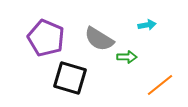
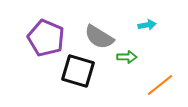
gray semicircle: moved 2 px up
black square: moved 8 px right, 7 px up
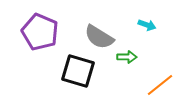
cyan arrow: rotated 30 degrees clockwise
purple pentagon: moved 6 px left, 6 px up
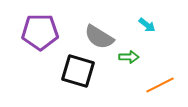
cyan arrow: rotated 18 degrees clockwise
purple pentagon: rotated 24 degrees counterclockwise
green arrow: moved 2 px right
orange line: rotated 12 degrees clockwise
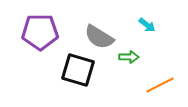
black square: moved 1 px up
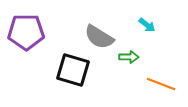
purple pentagon: moved 14 px left
black square: moved 5 px left
orange line: moved 1 px right, 1 px up; rotated 48 degrees clockwise
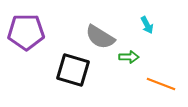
cyan arrow: rotated 24 degrees clockwise
gray semicircle: moved 1 px right
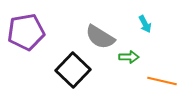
cyan arrow: moved 2 px left, 1 px up
purple pentagon: rotated 9 degrees counterclockwise
black square: rotated 28 degrees clockwise
orange line: moved 1 px right, 3 px up; rotated 8 degrees counterclockwise
